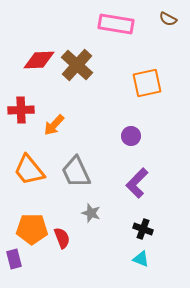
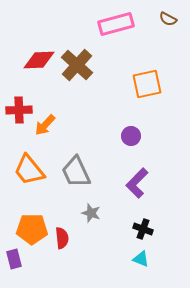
pink rectangle: rotated 24 degrees counterclockwise
orange square: moved 1 px down
red cross: moved 2 px left
orange arrow: moved 9 px left
red semicircle: rotated 15 degrees clockwise
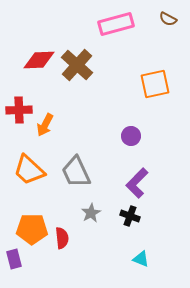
orange square: moved 8 px right
orange arrow: rotated 15 degrees counterclockwise
orange trapezoid: rotated 8 degrees counterclockwise
gray star: rotated 24 degrees clockwise
black cross: moved 13 px left, 13 px up
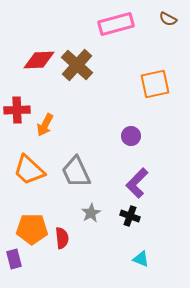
red cross: moved 2 px left
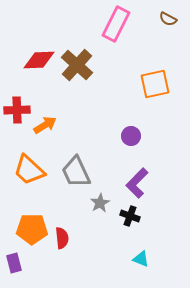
pink rectangle: rotated 48 degrees counterclockwise
orange arrow: rotated 150 degrees counterclockwise
gray star: moved 9 px right, 10 px up
purple rectangle: moved 4 px down
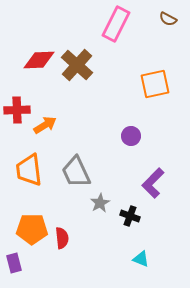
orange trapezoid: rotated 40 degrees clockwise
purple L-shape: moved 16 px right
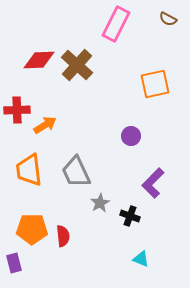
red semicircle: moved 1 px right, 2 px up
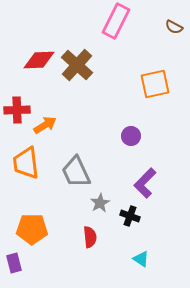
brown semicircle: moved 6 px right, 8 px down
pink rectangle: moved 3 px up
orange trapezoid: moved 3 px left, 7 px up
purple L-shape: moved 8 px left
red semicircle: moved 27 px right, 1 px down
cyan triangle: rotated 12 degrees clockwise
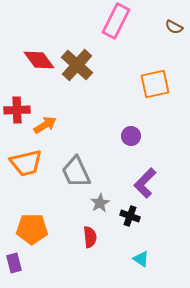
red diamond: rotated 56 degrees clockwise
orange trapezoid: rotated 96 degrees counterclockwise
